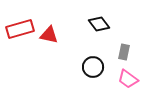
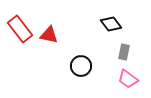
black diamond: moved 12 px right
red rectangle: rotated 68 degrees clockwise
black circle: moved 12 px left, 1 px up
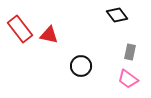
black diamond: moved 6 px right, 9 px up
gray rectangle: moved 6 px right
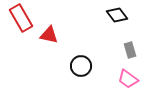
red rectangle: moved 1 px right, 11 px up; rotated 8 degrees clockwise
gray rectangle: moved 2 px up; rotated 28 degrees counterclockwise
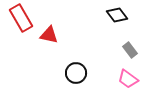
gray rectangle: rotated 21 degrees counterclockwise
black circle: moved 5 px left, 7 px down
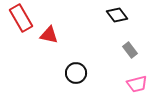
pink trapezoid: moved 9 px right, 5 px down; rotated 50 degrees counterclockwise
